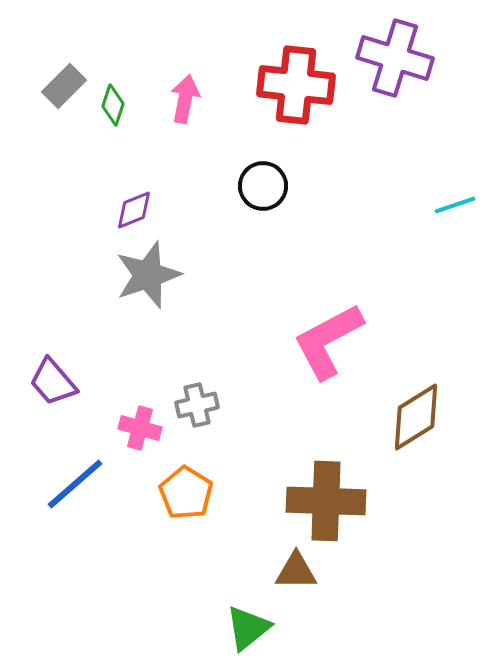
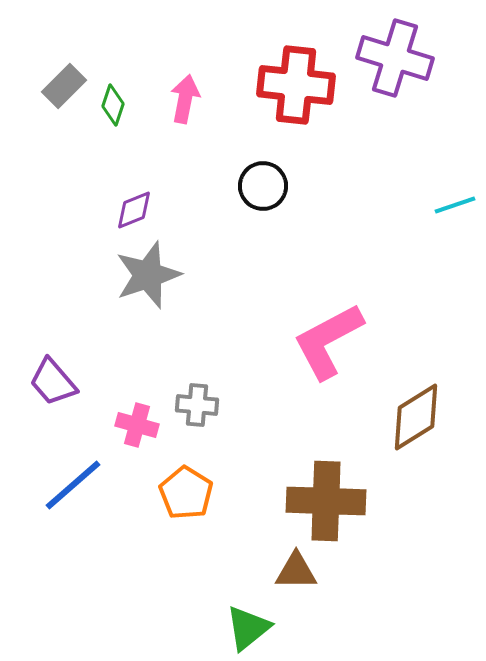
gray cross: rotated 18 degrees clockwise
pink cross: moved 3 px left, 3 px up
blue line: moved 2 px left, 1 px down
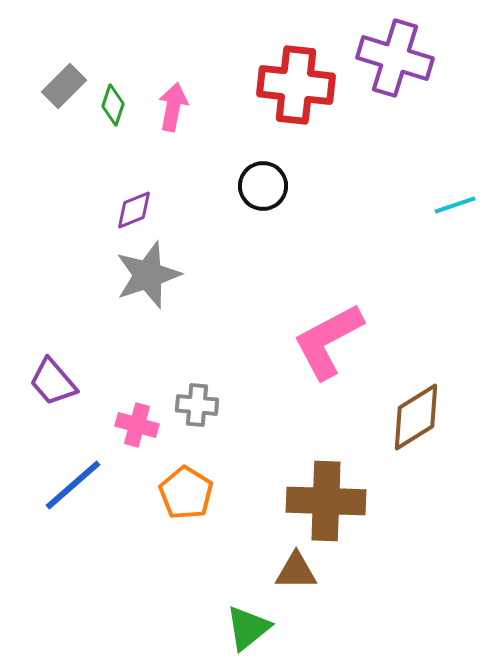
pink arrow: moved 12 px left, 8 px down
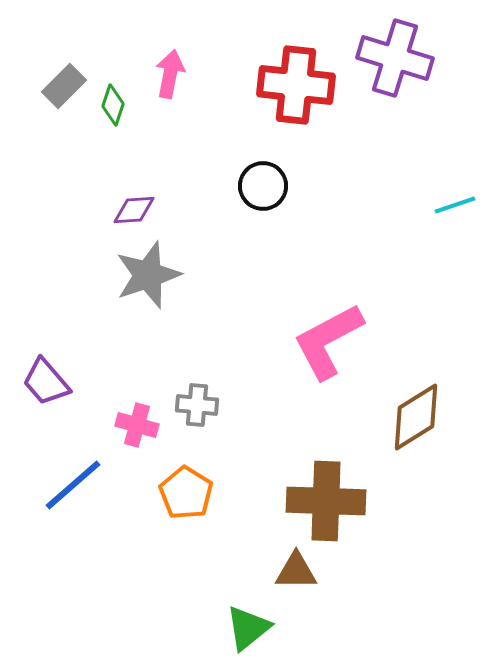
pink arrow: moved 3 px left, 33 px up
purple diamond: rotated 18 degrees clockwise
purple trapezoid: moved 7 px left
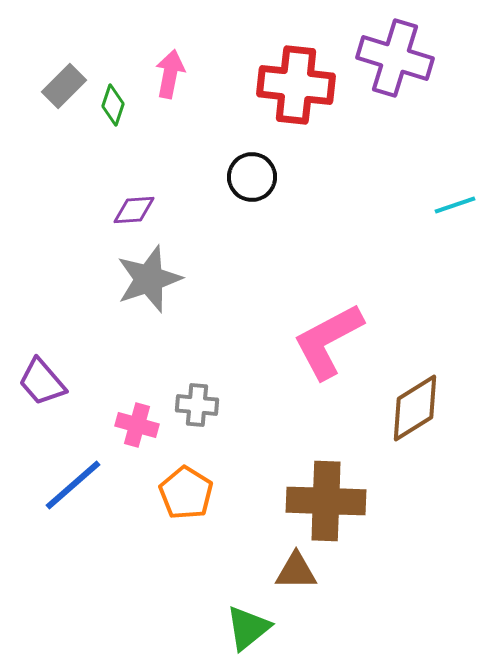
black circle: moved 11 px left, 9 px up
gray star: moved 1 px right, 4 px down
purple trapezoid: moved 4 px left
brown diamond: moved 1 px left, 9 px up
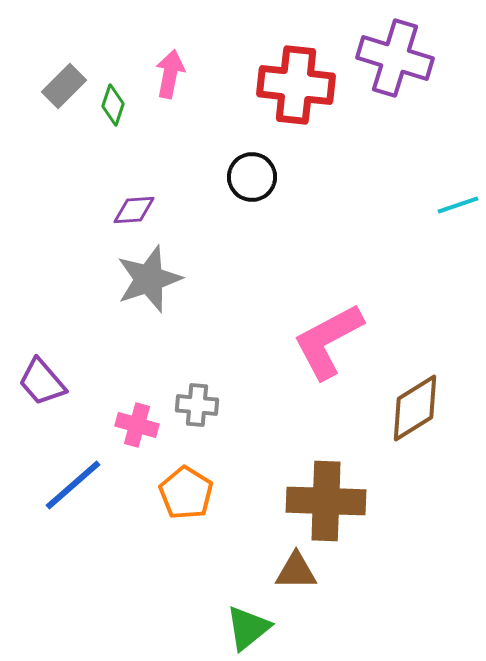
cyan line: moved 3 px right
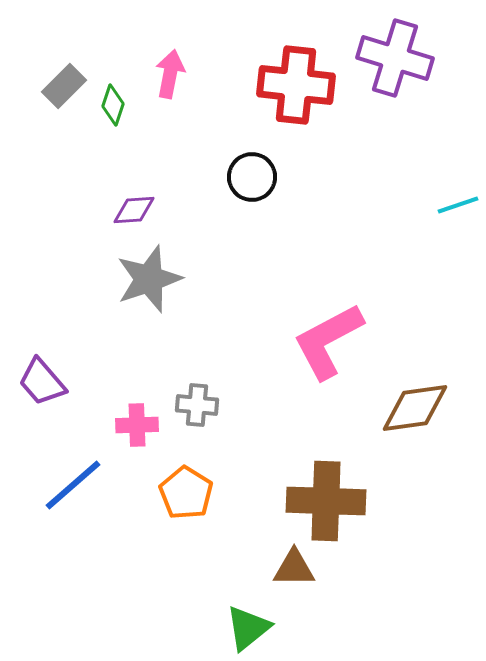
brown diamond: rotated 24 degrees clockwise
pink cross: rotated 18 degrees counterclockwise
brown triangle: moved 2 px left, 3 px up
